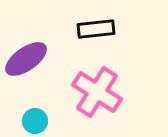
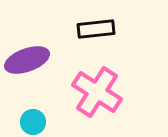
purple ellipse: moved 1 px right, 1 px down; rotated 15 degrees clockwise
cyan circle: moved 2 px left, 1 px down
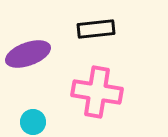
purple ellipse: moved 1 px right, 6 px up
pink cross: rotated 24 degrees counterclockwise
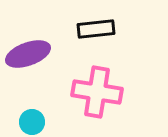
cyan circle: moved 1 px left
